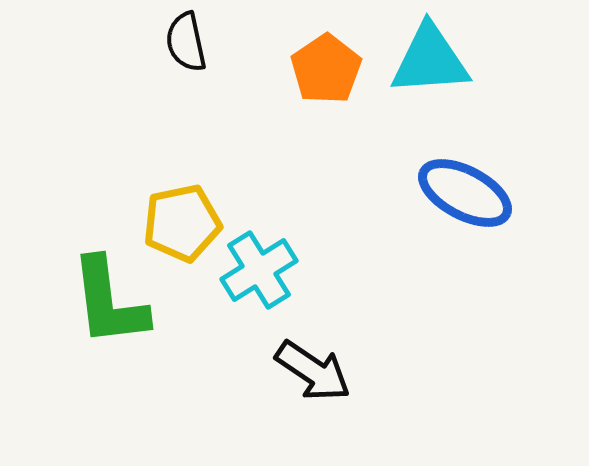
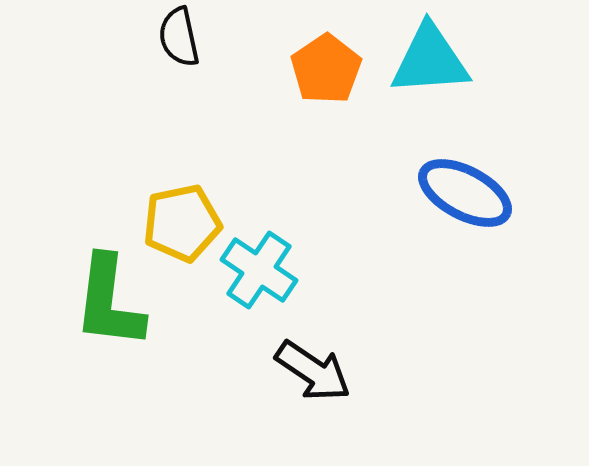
black semicircle: moved 7 px left, 5 px up
cyan cross: rotated 24 degrees counterclockwise
green L-shape: rotated 14 degrees clockwise
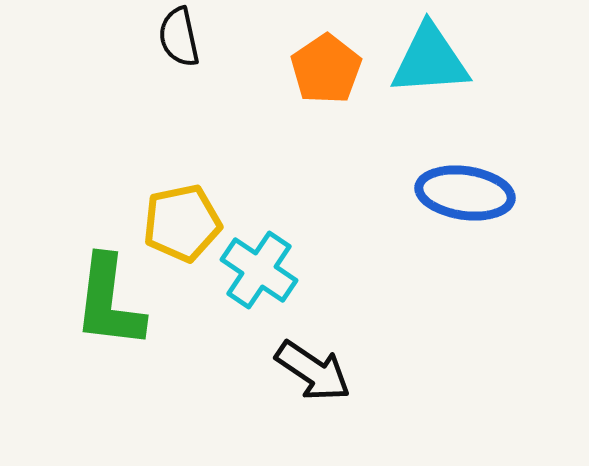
blue ellipse: rotated 20 degrees counterclockwise
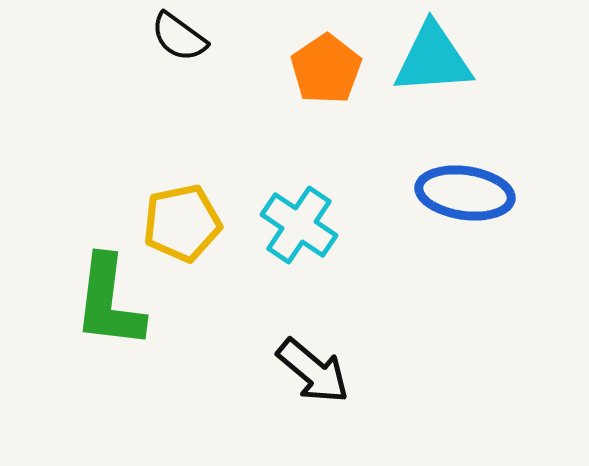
black semicircle: rotated 42 degrees counterclockwise
cyan triangle: moved 3 px right, 1 px up
cyan cross: moved 40 px right, 45 px up
black arrow: rotated 6 degrees clockwise
